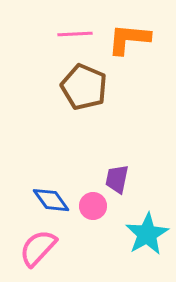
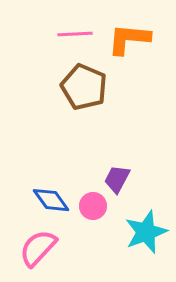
purple trapezoid: rotated 16 degrees clockwise
cyan star: moved 1 px left, 2 px up; rotated 9 degrees clockwise
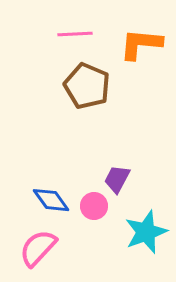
orange L-shape: moved 12 px right, 5 px down
brown pentagon: moved 3 px right, 1 px up
pink circle: moved 1 px right
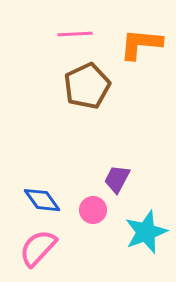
brown pentagon: rotated 24 degrees clockwise
blue diamond: moved 9 px left
pink circle: moved 1 px left, 4 px down
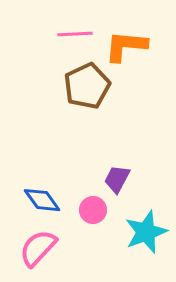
orange L-shape: moved 15 px left, 2 px down
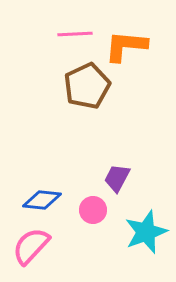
purple trapezoid: moved 1 px up
blue diamond: rotated 48 degrees counterclockwise
pink semicircle: moved 7 px left, 2 px up
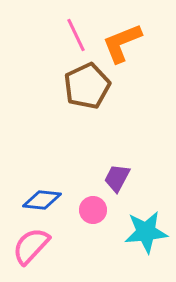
pink line: moved 1 px right, 1 px down; rotated 68 degrees clockwise
orange L-shape: moved 4 px left, 3 px up; rotated 27 degrees counterclockwise
cyan star: rotated 15 degrees clockwise
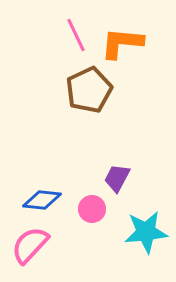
orange L-shape: rotated 27 degrees clockwise
brown pentagon: moved 2 px right, 4 px down
pink circle: moved 1 px left, 1 px up
pink semicircle: moved 1 px left, 1 px up
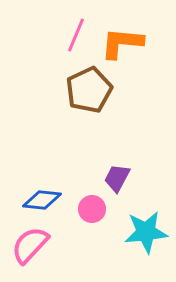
pink line: rotated 48 degrees clockwise
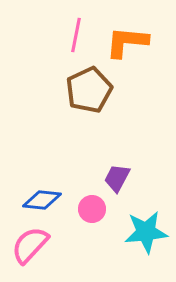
pink line: rotated 12 degrees counterclockwise
orange L-shape: moved 5 px right, 1 px up
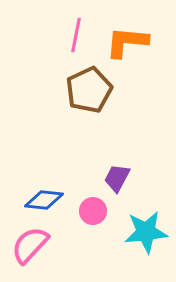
blue diamond: moved 2 px right
pink circle: moved 1 px right, 2 px down
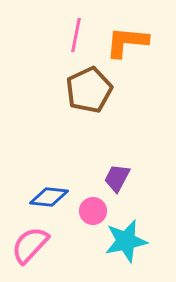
blue diamond: moved 5 px right, 3 px up
cyan star: moved 20 px left, 9 px down; rotated 6 degrees counterclockwise
